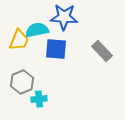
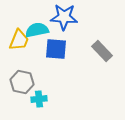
gray hexagon: rotated 25 degrees counterclockwise
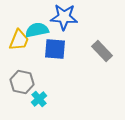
blue square: moved 1 px left
cyan cross: rotated 35 degrees counterclockwise
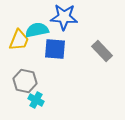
gray hexagon: moved 3 px right, 1 px up
cyan cross: moved 3 px left, 1 px down; rotated 21 degrees counterclockwise
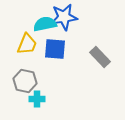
blue star: rotated 12 degrees counterclockwise
cyan semicircle: moved 8 px right, 6 px up
yellow trapezoid: moved 8 px right, 4 px down
gray rectangle: moved 2 px left, 6 px down
cyan cross: moved 1 px right, 1 px up; rotated 28 degrees counterclockwise
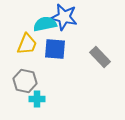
blue star: rotated 20 degrees clockwise
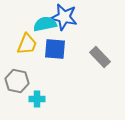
gray hexagon: moved 8 px left
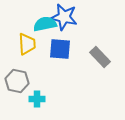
yellow trapezoid: rotated 25 degrees counterclockwise
blue square: moved 5 px right
